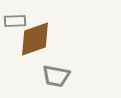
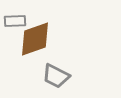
gray trapezoid: rotated 16 degrees clockwise
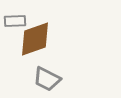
gray trapezoid: moved 9 px left, 3 px down
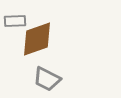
brown diamond: moved 2 px right
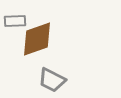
gray trapezoid: moved 5 px right, 1 px down
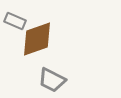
gray rectangle: rotated 25 degrees clockwise
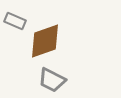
brown diamond: moved 8 px right, 2 px down
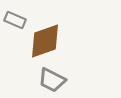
gray rectangle: moved 1 px up
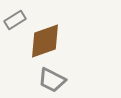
gray rectangle: rotated 55 degrees counterclockwise
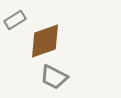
gray trapezoid: moved 2 px right, 3 px up
